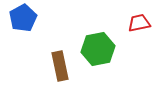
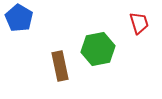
blue pentagon: moved 4 px left; rotated 12 degrees counterclockwise
red trapezoid: rotated 85 degrees clockwise
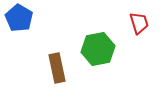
brown rectangle: moved 3 px left, 2 px down
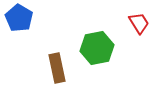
red trapezoid: rotated 15 degrees counterclockwise
green hexagon: moved 1 px left, 1 px up
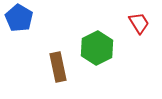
green hexagon: rotated 16 degrees counterclockwise
brown rectangle: moved 1 px right, 1 px up
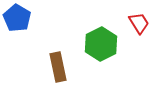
blue pentagon: moved 2 px left
green hexagon: moved 4 px right, 4 px up
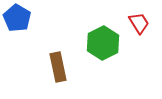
green hexagon: moved 2 px right, 1 px up
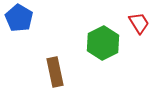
blue pentagon: moved 2 px right
brown rectangle: moved 3 px left, 5 px down
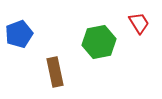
blue pentagon: moved 16 px down; rotated 20 degrees clockwise
green hexagon: moved 4 px left, 1 px up; rotated 16 degrees clockwise
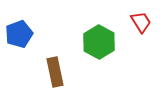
red trapezoid: moved 2 px right, 1 px up
green hexagon: rotated 20 degrees counterclockwise
